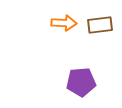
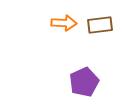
purple pentagon: moved 3 px right; rotated 20 degrees counterclockwise
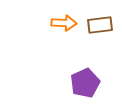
purple pentagon: moved 1 px right, 1 px down
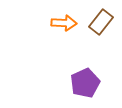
brown rectangle: moved 1 px right, 3 px up; rotated 45 degrees counterclockwise
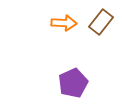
purple pentagon: moved 12 px left
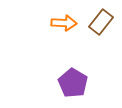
purple pentagon: rotated 16 degrees counterclockwise
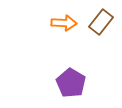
purple pentagon: moved 2 px left
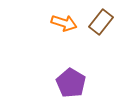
orange arrow: rotated 15 degrees clockwise
